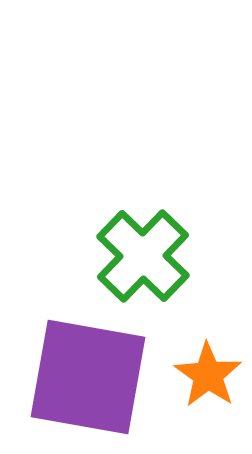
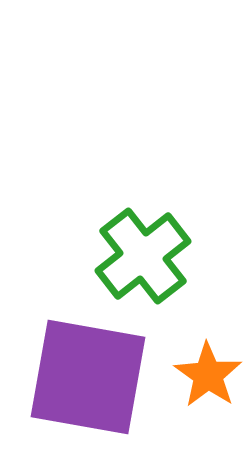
green cross: rotated 8 degrees clockwise
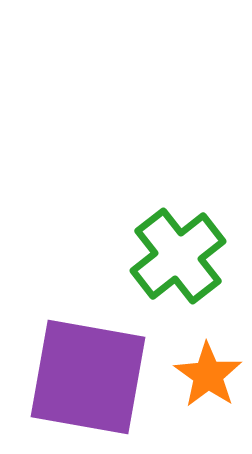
green cross: moved 35 px right
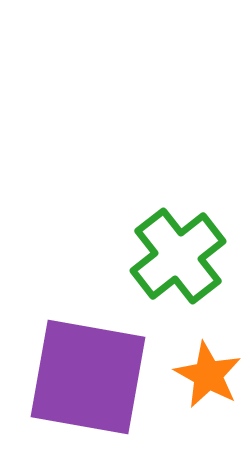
orange star: rotated 6 degrees counterclockwise
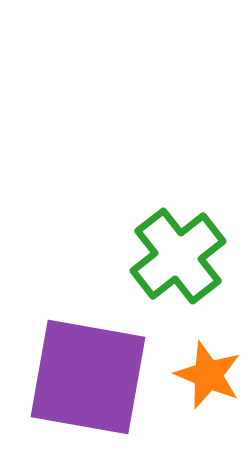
orange star: rotated 6 degrees counterclockwise
